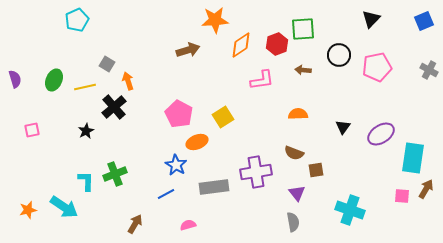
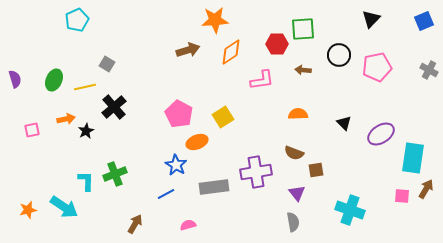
red hexagon at (277, 44): rotated 20 degrees clockwise
orange diamond at (241, 45): moved 10 px left, 7 px down
orange arrow at (128, 81): moved 62 px left, 38 px down; rotated 96 degrees clockwise
black triangle at (343, 127): moved 1 px right, 4 px up; rotated 21 degrees counterclockwise
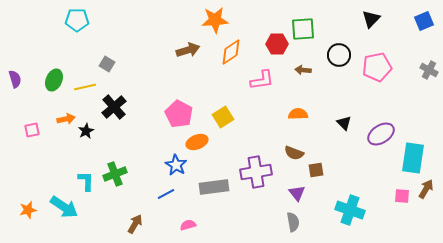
cyan pentagon at (77, 20): rotated 25 degrees clockwise
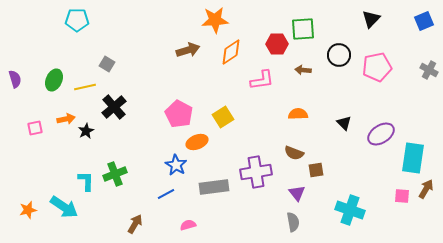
pink square at (32, 130): moved 3 px right, 2 px up
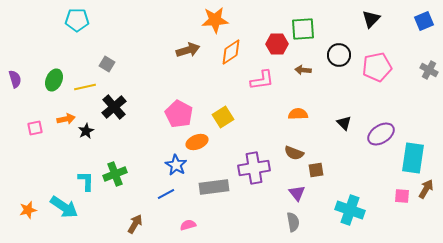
purple cross at (256, 172): moved 2 px left, 4 px up
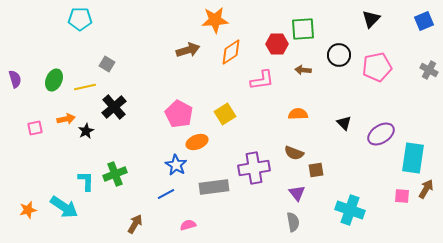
cyan pentagon at (77, 20): moved 3 px right, 1 px up
yellow square at (223, 117): moved 2 px right, 3 px up
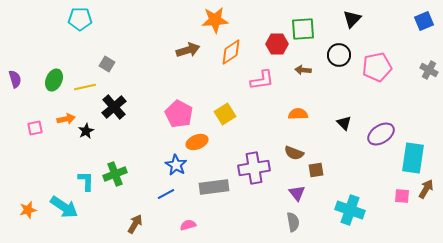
black triangle at (371, 19): moved 19 px left
